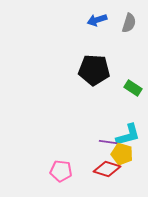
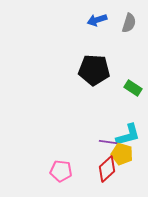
red diamond: rotated 60 degrees counterclockwise
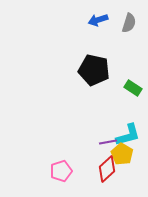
blue arrow: moved 1 px right
black pentagon: rotated 8 degrees clockwise
purple line: rotated 18 degrees counterclockwise
yellow pentagon: rotated 15 degrees clockwise
pink pentagon: rotated 25 degrees counterclockwise
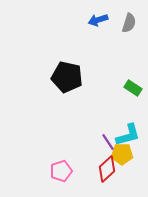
black pentagon: moved 27 px left, 7 px down
purple line: rotated 66 degrees clockwise
yellow pentagon: rotated 30 degrees counterclockwise
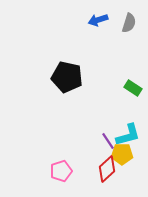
purple line: moved 1 px up
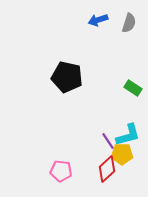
pink pentagon: rotated 25 degrees clockwise
